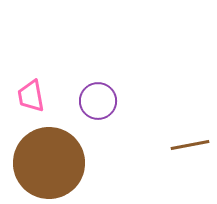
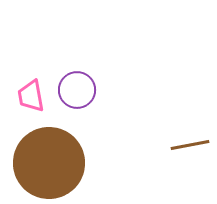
purple circle: moved 21 px left, 11 px up
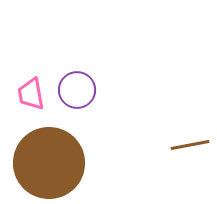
pink trapezoid: moved 2 px up
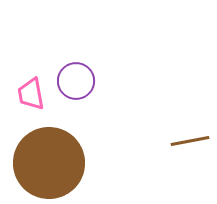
purple circle: moved 1 px left, 9 px up
brown line: moved 4 px up
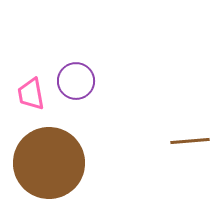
brown line: rotated 6 degrees clockwise
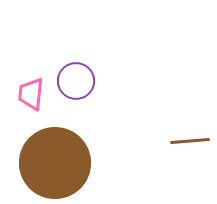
pink trapezoid: rotated 16 degrees clockwise
brown circle: moved 6 px right
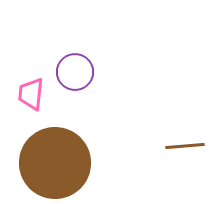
purple circle: moved 1 px left, 9 px up
brown line: moved 5 px left, 5 px down
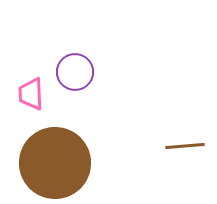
pink trapezoid: rotated 8 degrees counterclockwise
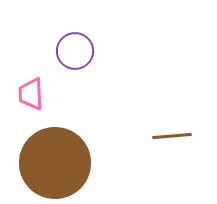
purple circle: moved 21 px up
brown line: moved 13 px left, 10 px up
